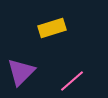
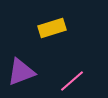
purple triangle: rotated 24 degrees clockwise
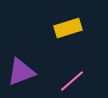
yellow rectangle: moved 16 px right
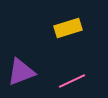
pink line: rotated 16 degrees clockwise
